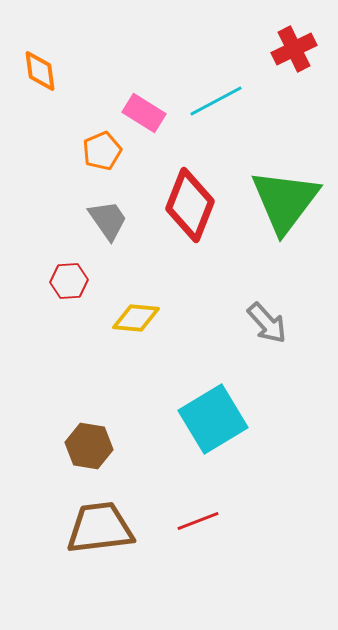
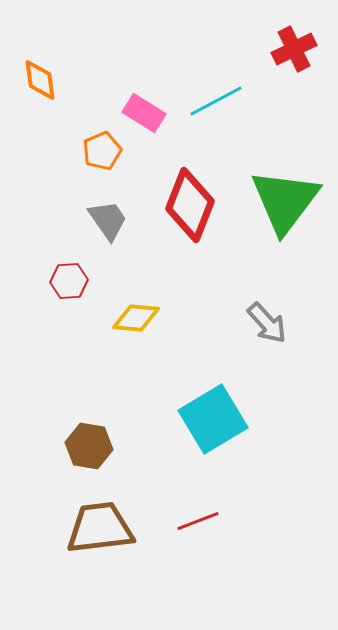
orange diamond: moved 9 px down
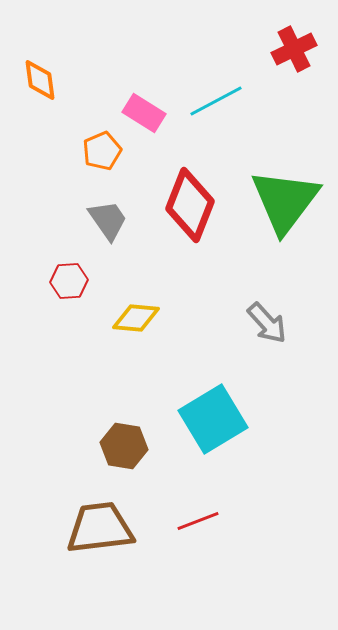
brown hexagon: moved 35 px right
